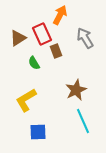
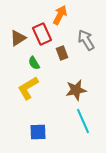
gray arrow: moved 1 px right, 2 px down
brown rectangle: moved 6 px right, 2 px down
brown star: rotated 15 degrees clockwise
yellow L-shape: moved 2 px right, 12 px up
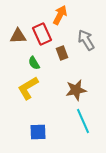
brown triangle: moved 2 px up; rotated 30 degrees clockwise
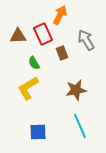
red rectangle: moved 1 px right
cyan line: moved 3 px left, 5 px down
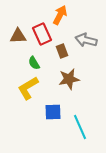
red rectangle: moved 1 px left
gray arrow: rotated 45 degrees counterclockwise
brown rectangle: moved 2 px up
brown star: moved 7 px left, 11 px up
cyan line: moved 1 px down
blue square: moved 15 px right, 20 px up
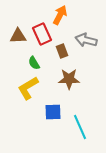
brown star: rotated 10 degrees clockwise
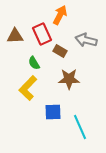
brown triangle: moved 3 px left
brown rectangle: moved 2 px left; rotated 40 degrees counterclockwise
yellow L-shape: rotated 15 degrees counterclockwise
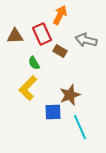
brown star: moved 1 px right, 16 px down; rotated 20 degrees counterclockwise
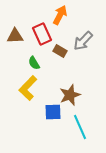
gray arrow: moved 3 px left, 1 px down; rotated 60 degrees counterclockwise
